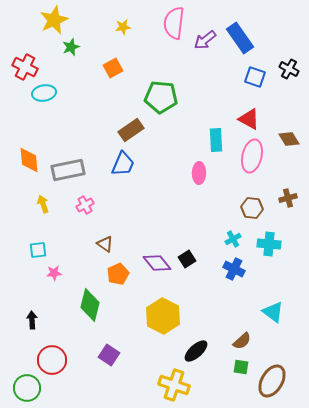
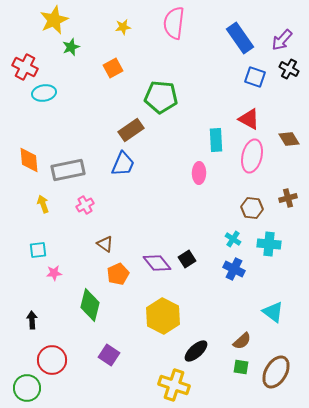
purple arrow at (205, 40): moved 77 px right; rotated 10 degrees counterclockwise
cyan cross at (233, 239): rotated 28 degrees counterclockwise
brown ellipse at (272, 381): moved 4 px right, 9 px up
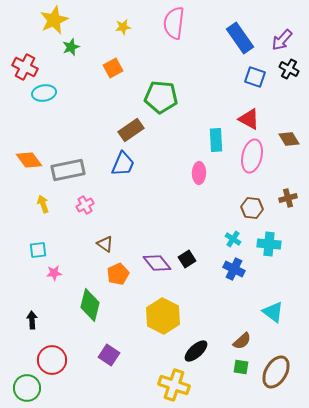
orange diamond at (29, 160): rotated 32 degrees counterclockwise
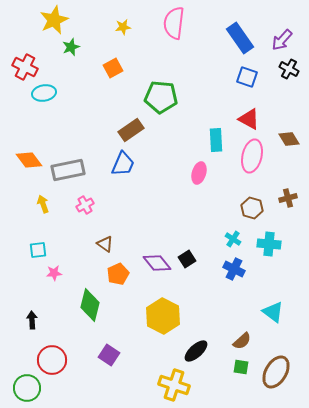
blue square at (255, 77): moved 8 px left
pink ellipse at (199, 173): rotated 15 degrees clockwise
brown hexagon at (252, 208): rotated 10 degrees clockwise
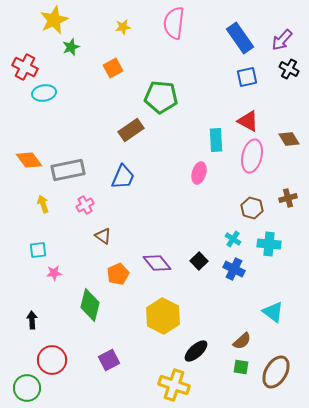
blue square at (247, 77): rotated 30 degrees counterclockwise
red triangle at (249, 119): moved 1 px left, 2 px down
blue trapezoid at (123, 164): moved 13 px down
brown triangle at (105, 244): moved 2 px left, 8 px up
black square at (187, 259): moved 12 px right, 2 px down; rotated 12 degrees counterclockwise
purple square at (109, 355): moved 5 px down; rotated 30 degrees clockwise
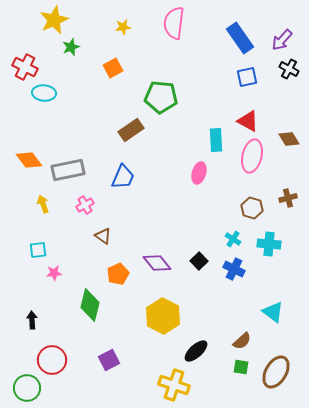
cyan ellipse at (44, 93): rotated 15 degrees clockwise
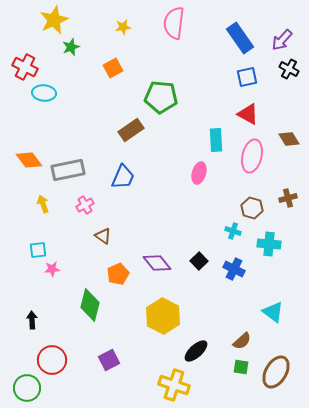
red triangle at (248, 121): moved 7 px up
cyan cross at (233, 239): moved 8 px up; rotated 14 degrees counterclockwise
pink star at (54, 273): moved 2 px left, 4 px up
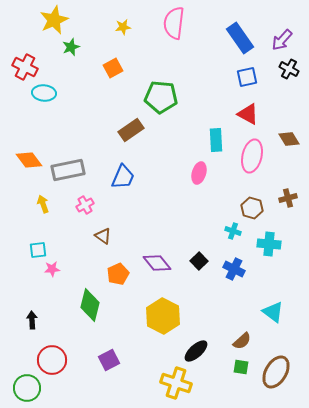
yellow cross at (174, 385): moved 2 px right, 2 px up
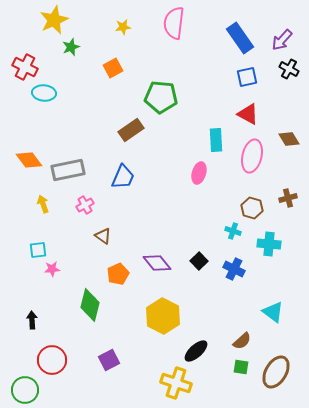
green circle at (27, 388): moved 2 px left, 2 px down
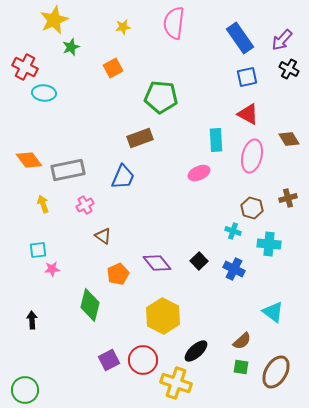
brown rectangle at (131, 130): moved 9 px right, 8 px down; rotated 15 degrees clockwise
pink ellipse at (199, 173): rotated 50 degrees clockwise
red circle at (52, 360): moved 91 px right
